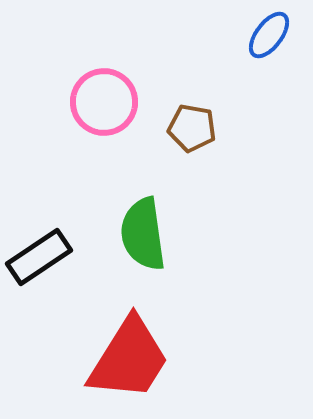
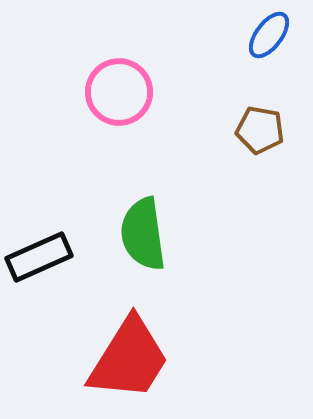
pink circle: moved 15 px right, 10 px up
brown pentagon: moved 68 px right, 2 px down
black rectangle: rotated 10 degrees clockwise
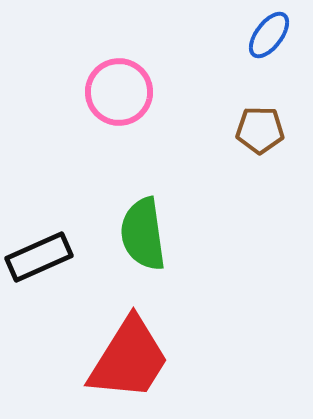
brown pentagon: rotated 9 degrees counterclockwise
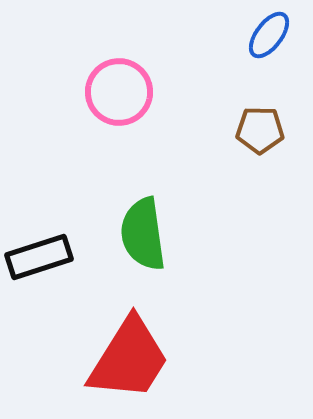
black rectangle: rotated 6 degrees clockwise
